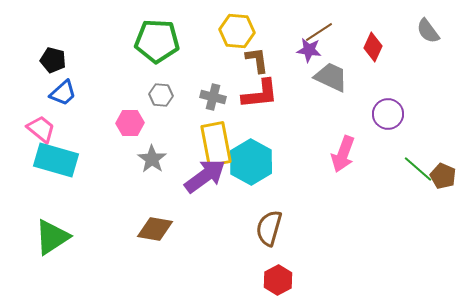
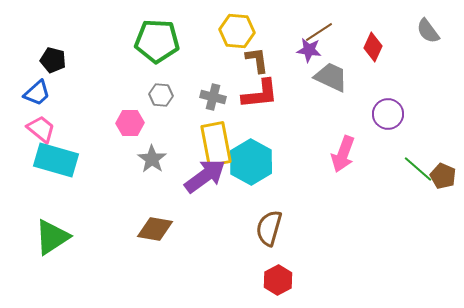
blue trapezoid: moved 26 px left
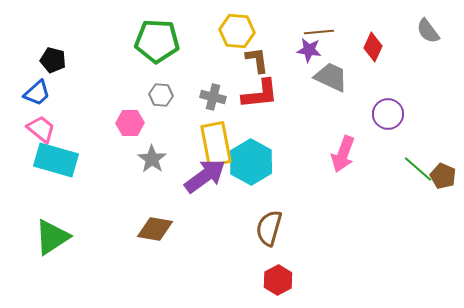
brown line: rotated 28 degrees clockwise
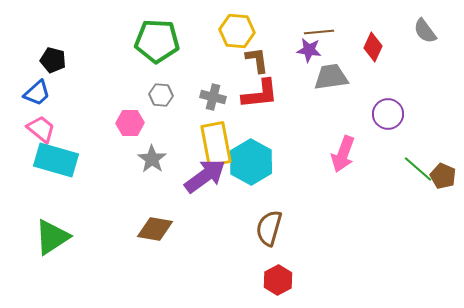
gray semicircle: moved 3 px left
gray trapezoid: rotated 33 degrees counterclockwise
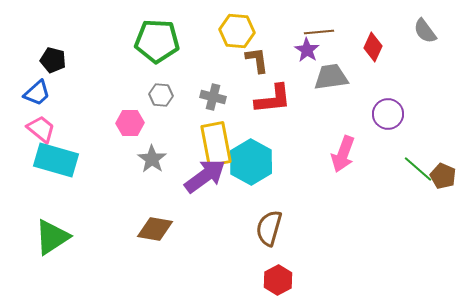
purple star: moved 2 px left; rotated 25 degrees clockwise
red L-shape: moved 13 px right, 5 px down
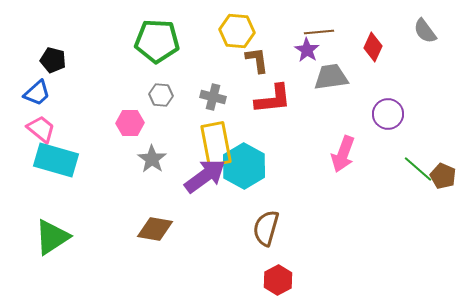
cyan hexagon: moved 7 px left, 4 px down
brown semicircle: moved 3 px left
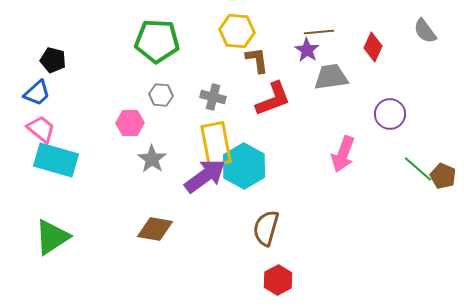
red L-shape: rotated 15 degrees counterclockwise
purple circle: moved 2 px right
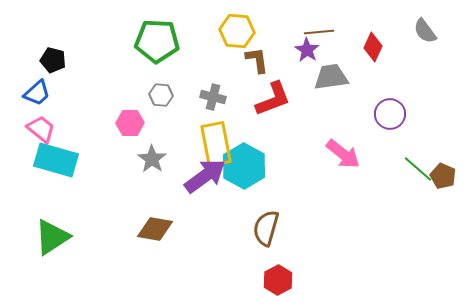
pink arrow: rotated 72 degrees counterclockwise
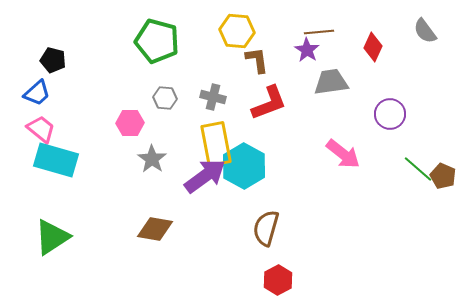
green pentagon: rotated 12 degrees clockwise
gray trapezoid: moved 5 px down
gray hexagon: moved 4 px right, 3 px down
red L-shape: moved 4 px left, 4 px down
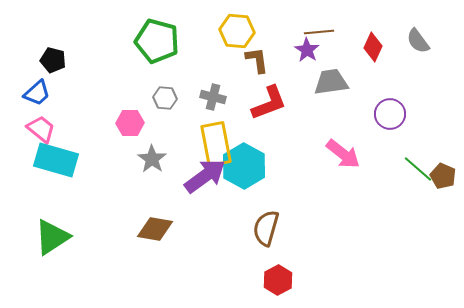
gray semicircle: moved 7 px left, 10 px down
